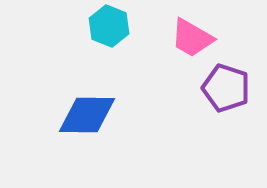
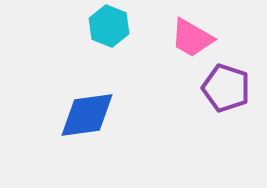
blue diamond: rotated 8 degrees counterclockwise
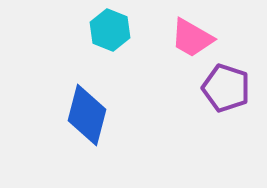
cyan hexagon: moved 1 px right, 4 px down
blue diamond: rotated 68 degrees counterclockwise
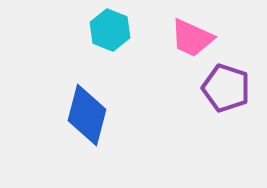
pink trapezoid: rotated 6 degrees counterclockwise
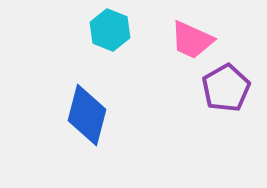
pink trapezoid: moved 2 px down
purple pentagon: rotated 24 degrees clockwise
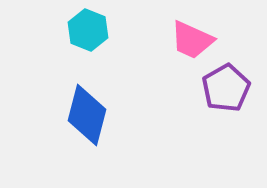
cyan hexagon: moved 22 px left
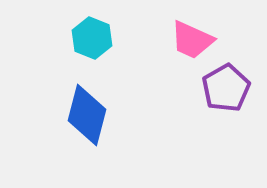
cyan hexagon: moved 4 px right, 8 px down
